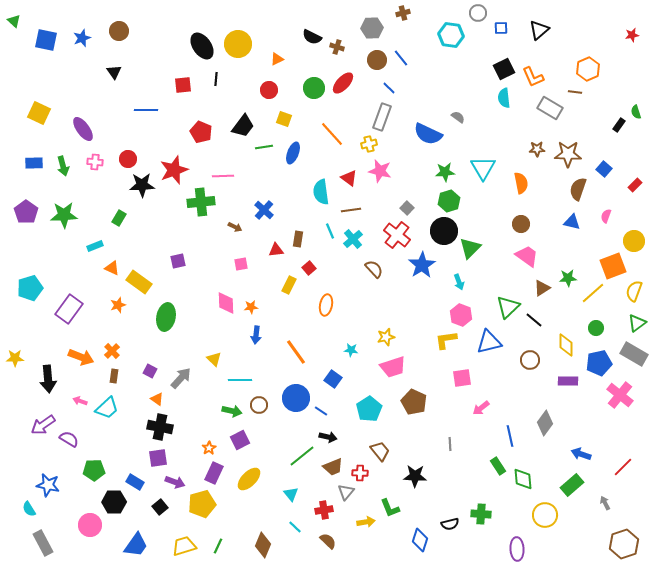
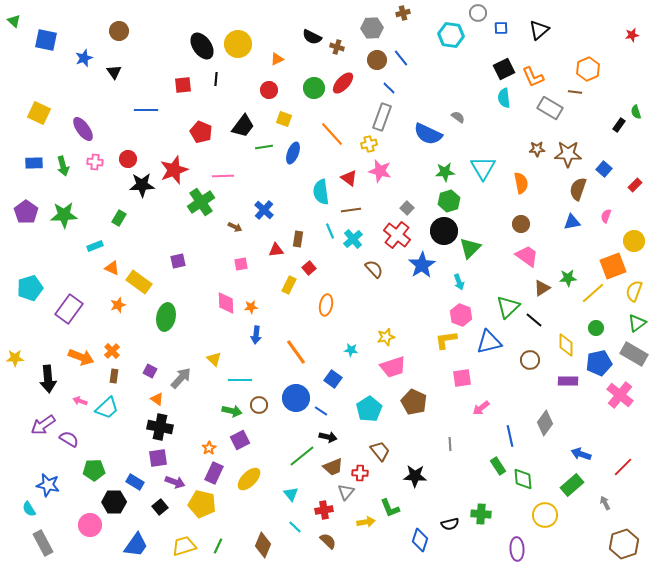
blue star at (82, 38): moved 2 px right, 20 px down
green cross at (201, 202): rotated 28 degrees counterclockwise
blue triangle at (572, 222): rotated 24 degrees counterclockwise
yellow pentagon at (202, 504): rotated 28 degrees clockwise
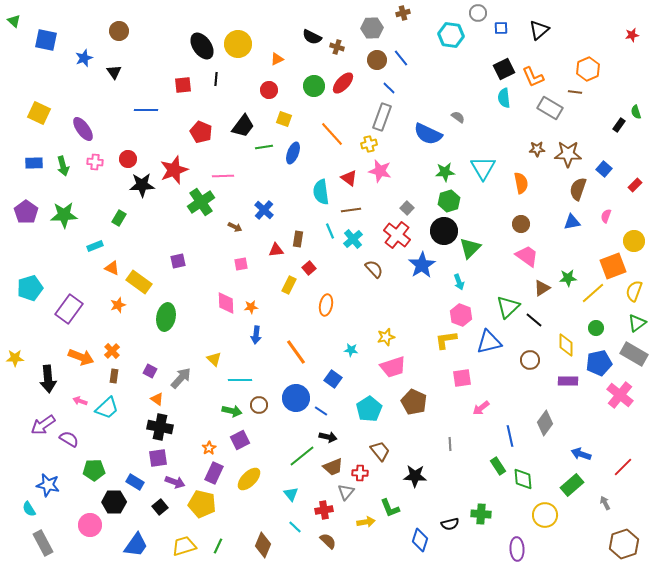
green circle at (314, 88): moved 2 px up
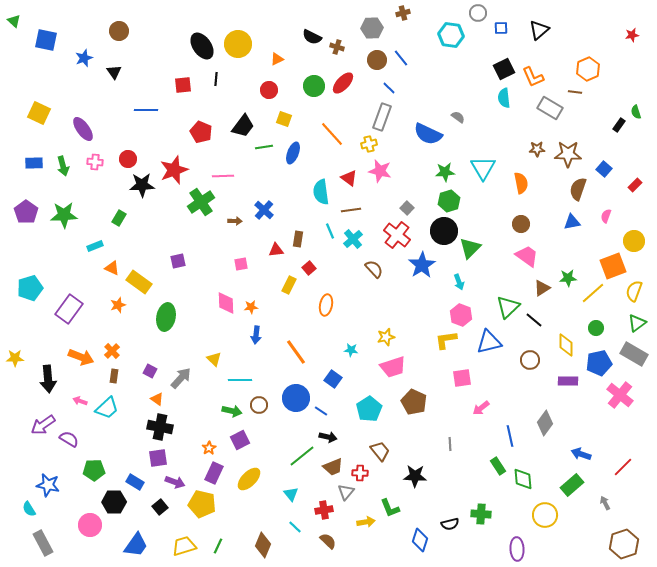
brown arrow at (235, 227): moved 6 px up; rotated 24 degrees counterclockwise
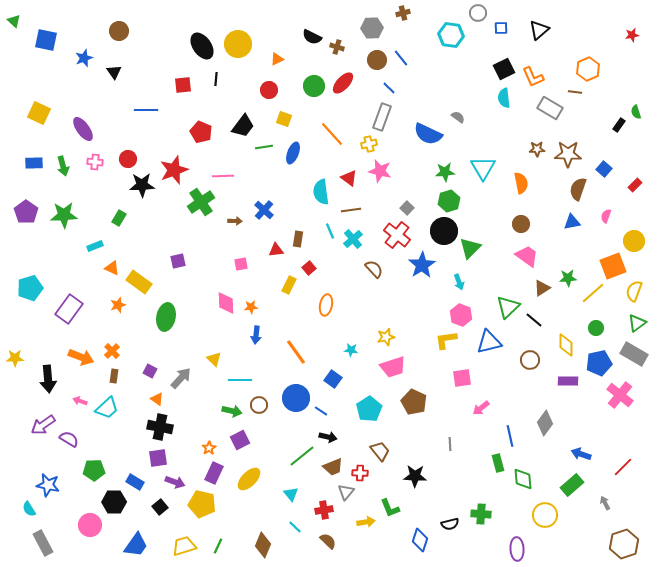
green rectangle at (498, 466): moved 3 px up; rotated 18 degrees clockwise
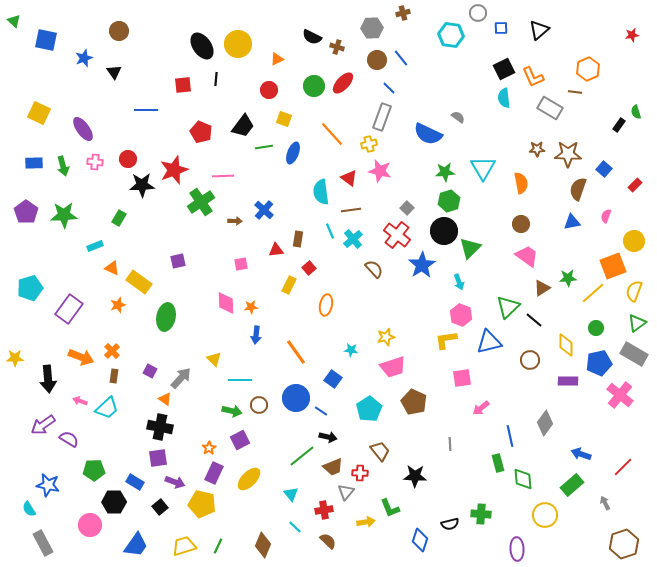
orange triangle at (157, 399): moved 8 px right
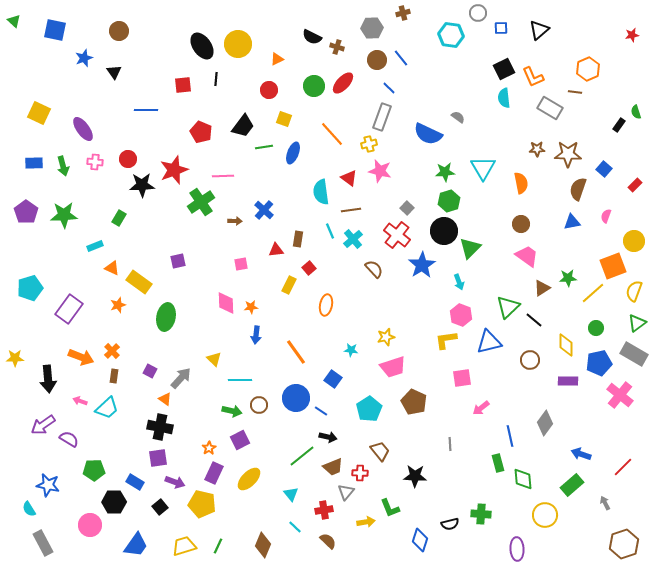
blue square at (46, 40): moved 9 px right, 10 px up
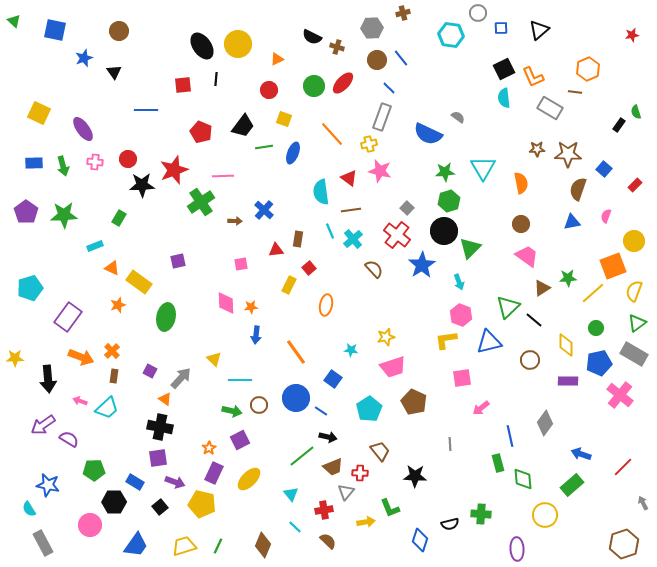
purple rectangle at (69, 309): moved 1 px left, 8 px down
gray arrow at (605, 503): moved 38 px right
